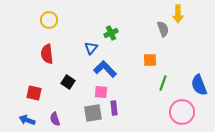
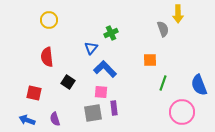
red semicircle: moved 3 px down
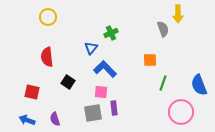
yellow circle: moved 1 px left, 3 px up
red square: moved 2 px left, 1 px up
pink circle: moved 1 px left
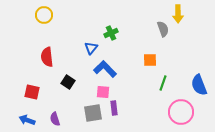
yellow circle: moved 4 px left, 2 px up
pink square: moved 2 px right
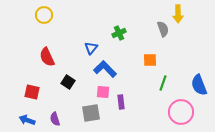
green cross: moved 8 px right
red semicircle: rotated 18 degrees counterclockwise
purple rectangle: moved 7 px right, 6 px up
gray square: moved 2 px left
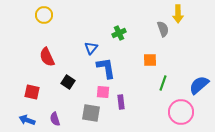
blue L-shape: moved 1 px right, 1 px up; rotated 35 degrees clockwise
blue semicircle: rotated 70 degrees clockwise
gray square: rotated 18 degrees clockwise
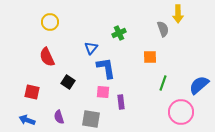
yellow circle: moved 6 px right, 7 px down
orange square: moved 3 px up
gray square: moved 6 px down
purple semicircle: moved 4 px right, 2 px up
